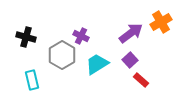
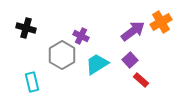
purple arrow: moved 2 px right, 2 px up
black cross: moved 9 px up
cyan rectangle: moved 2 px down
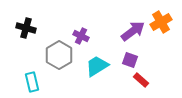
gray hexagon: moved 3 px left
purple square: rotated 28 degrees counterclockwise
cyan trapezoid: moved 2 px down
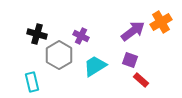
black cross: moved 11 px right, 6 px down
cyan trapezoid: moved 2 px left
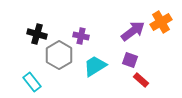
purple cross: rotated 14 degrees counterclockwise
cyan rectangle: rotated 24 degrees counterclockwise
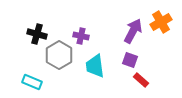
purple arrow: rotated 25 degrees counterclockwise
cyan trapezoid: rotated 65 degrees counterclockwise
cyan rectangle: rotated 30 degrees counterclockwise
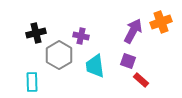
orange cross: rotated 10 degrees clockwise
black cross: moved 1 px left, 1 px up; rotated 30 degrees counterclockwise
purple square: moved 2 px left, 1 px down
cyan rectangle: rotated 66 degrees clockwise
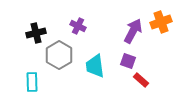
purple cross: moved 3 px left, 10 px up; rotated 14 degrees clockwise
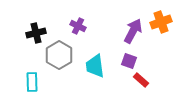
purple square: moved 1 px right
